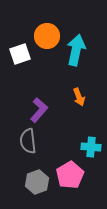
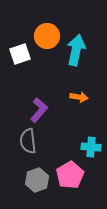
orange arrow: rotated 60 degrees counterclockwise
gray hexagon: moved 2 px up
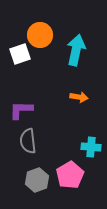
orange circle: moved 7 px left, 1 px up
purple L-shape: moved 18 px left; rotated 130 degrees counterclockwise
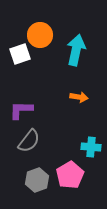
gray semicircle: moved 1 px right; rotated 135 degrees counterclockwise
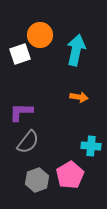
purple L-shape: moved 2 px down
gray semicircle: moved 1 px left, 1 px down
cyan cross: moved 1 px up
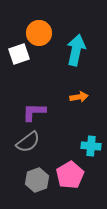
orange circle: moved 1 px left, 2 px up
white square: moved 1 px left
orange arrow: rotated 18 degrees counterclockwise
purple L-shape: moved 13 px right
gray semicircle: rotated 15 degrees clockwise
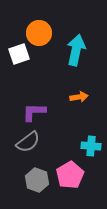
gray hexagon: rotated 20 degrees counterclockwise
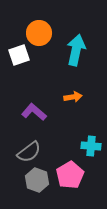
white square: moved 1 px down
orange arrow: moved 6 px left
purple L-shape: rotated 40 degrees clockwise
gray semicircle: moved 1 px right, 10 px down
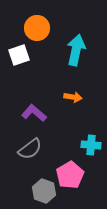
orange circle: moved 2 px left, 5 px up
orange arrow: rotated 18 degrees clockwise
purple L-shape: moved 1 px down
cyan cross: moved 1 px up
gray semicircle: moved 1 px right, 3 px up
gray hexagon: moved 7 px right, 11 px down
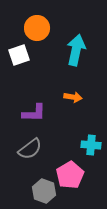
purple L-shape: rotated 140 degrees clockwise
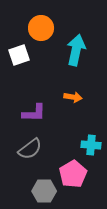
orange circle: moved 4 px right
pink pentagon: moved 3 px right, 1 px up
gray hexagon: rotated 20 degrees counterclockwise
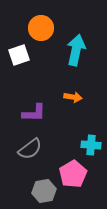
gray hexagon: rotated 10 degrees counterclockwise
